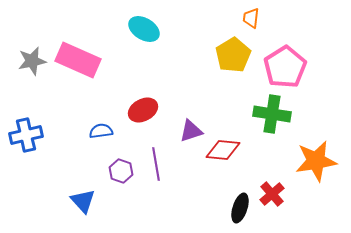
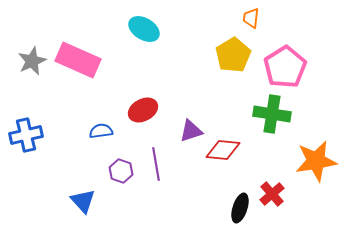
gray star: rotated 12 degrees counterclockwise
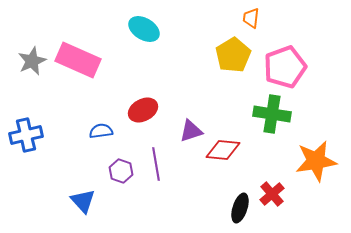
pink pentagon: rotated 12 degrees clockwise
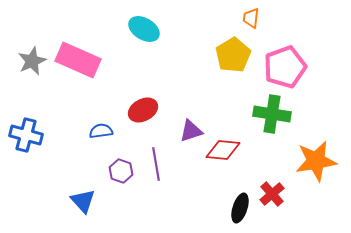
blue cross: rotated 28 degrees clockwise
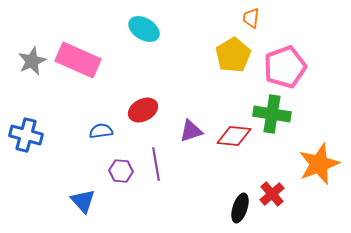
red diamond: moved 11 px right, 14 px up
orange star: moved 3 px right, 3 px down; rotated 12 degrees counterclockwise
purple hexagon: rotated 15 degrees counterclockwise
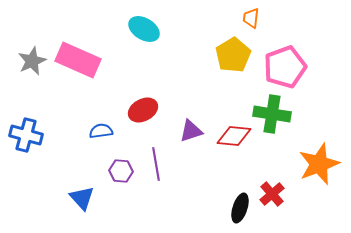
blue triangle: moved 1 px left, 3 px up
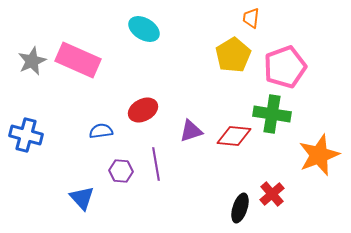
orange star: moved 9 px up
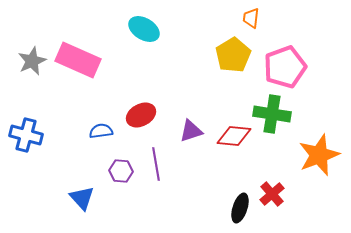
red ellipse: moved 2 px left, 5 px down
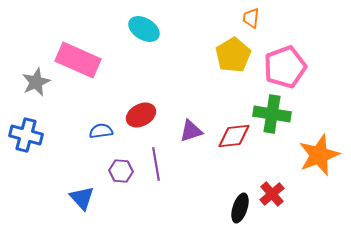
gray star: moved 4 px right, 21 px down
red diamond: rotated 12 degrees counterclockwise
